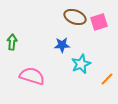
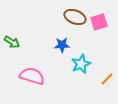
green arrow: rotated 119 degrees clockwise
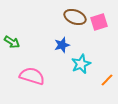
blue star: rotated 14 degrees counterclockwise
orange line: moved 1 px down
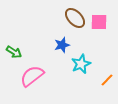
brown ellipse: moved 1 px down; rotated 25 degrees clockwise
pink square: rotated 18 degrees clockwise
green arrow: moved 2 px right, 10 px down
pink semicircle: rotated 55 degrees counterclockwise
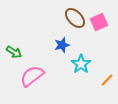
pink square: rotated 24 degrees counterclockwise
cyan star: rotated 12 degrees counterclockwise
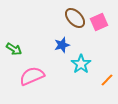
green arrow: moved 3 px up
pink semicircle: rotated 15 degrees clockwise
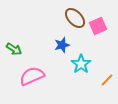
pink square: moved 1 px left, 4 px down
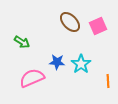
brown ellipse: moved 5 px left, 4 px down
blue star: moved 5 px left, 17 px down; rotated 21 degrees clockwise
green arrow: moved 8 px right, 7 px up
pink semicircle: moved 2 px down
orange line: moved 1 px right, 1 px down; rotated 48 degrees counterclockwise
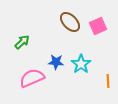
green arrow: rotated 77 degrees counterclockwise
blue star: moved 1 px left
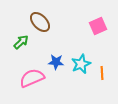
brown ellipse: moved 30 px left
green arrow: moved 1 px left
cyan star: rotated 12 degrees clockwise
orange line: moved 6 px left, 8 px up
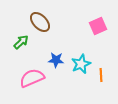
blue star: moved 2 px up
orange line: moved 1 px left, 2 px down
